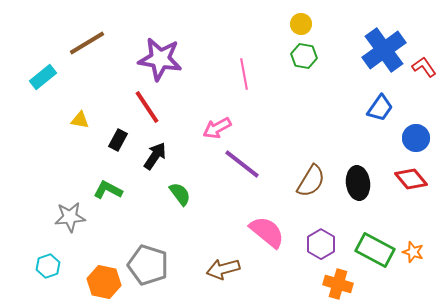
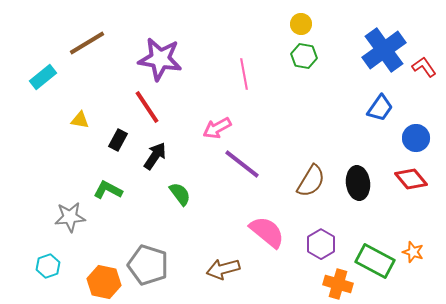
green rectangle: moved 11 px down
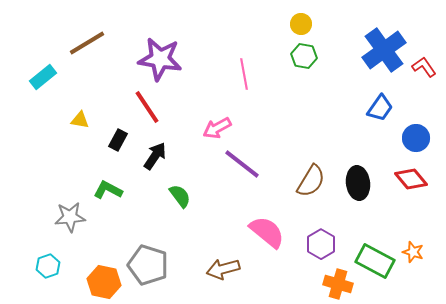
green semicircle: moved 2 px down
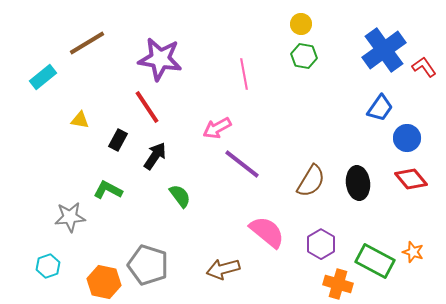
blue circle: moved 9 px left
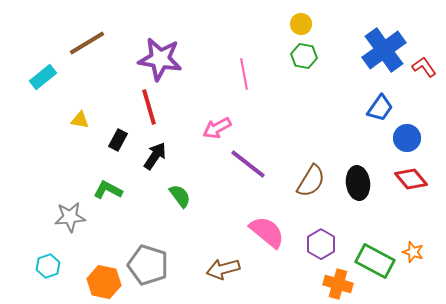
red line: moved 2 px right; rotated 18 degrees clockwise
purple line: moved 6 px right
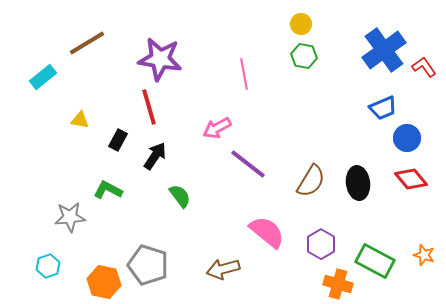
blue trapezoid: moved 3 px right; rotated 32 degrees clockwise
orange star: moved 11 px right, 3 px down
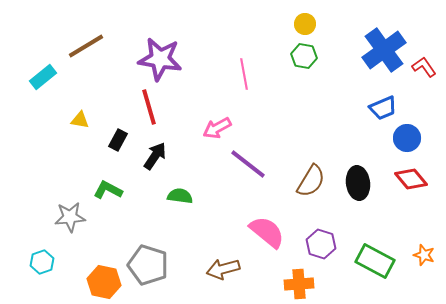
yellow circle: moved 4 px right
brown line: moved 1 px left, 3 px down
green semicircle: rotated 45 degrees counterclockwise
purple hexagon: rotated 12 degrees counterclockwise
cyan hexagon: moved 6 px left, 4 px up
orange cross: moved 39 px left; rotated 20 degrees counterclockwise
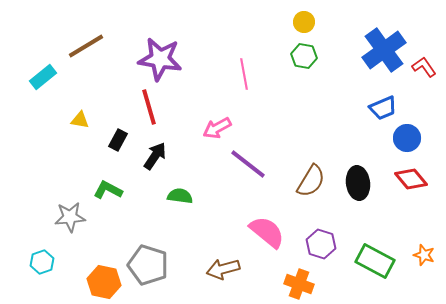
yellow circle: moved 1 px left, 2 px up
orange cross: rotated 24 degrees clockwise
